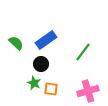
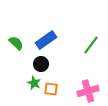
green line: moved 8 px right, 7 px up
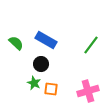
blue rectangle: rotated 65 degrees clockwise
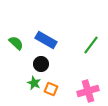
orange square: rotated 16 degrees clockwise
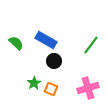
black circle: moved 13 px right, 3 px up
green star: rotated 16 degrees clockwise
pink cross: moved 3 px up
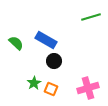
green line: moved 28 px up; rotated 36 degrees clockwise
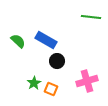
green line: rotated 24 degrees clockwise
green semicircle: moved 2 px right, 2 px up
black circle: moved 3 px right
pink cross: moved 1 px left, 7 px up
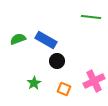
green semicircle: moved 2 px up; rotated 63 degrees counterclockwise
pink cross: moved 7 px right; rotated 10 degrees counterclockwise
orange square: moved 13 px right
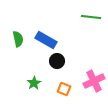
green semicircle: rotated 98 degrees clockwise
